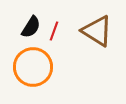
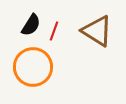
black semicircle: moved 2 px up
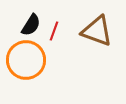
brown triangle: rotated 12 degrees counterclockwise
orange circle: moved 7 px left, 7 px up
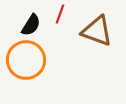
red line: moved 6 px right, 17 px up
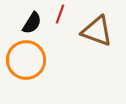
black semicircle: moved 1 px right, 2 px up
